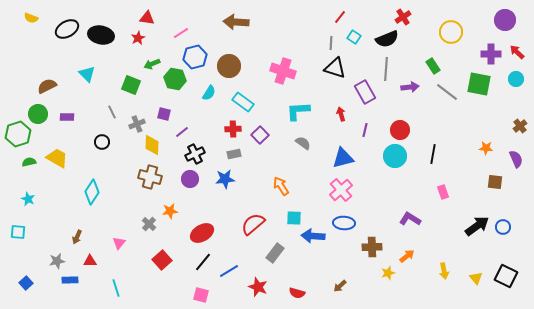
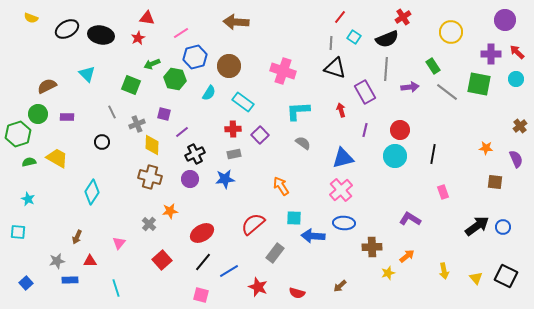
red arrow at (341, 114): moved 4 px up
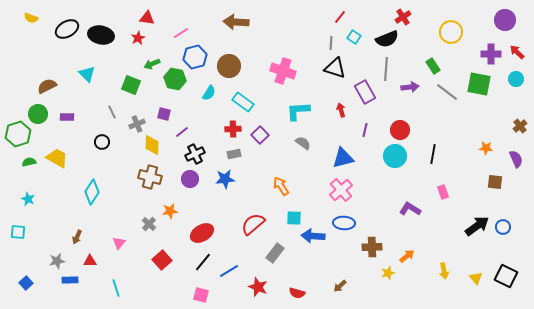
purple L-shape at (410, 219): moved 10 px up
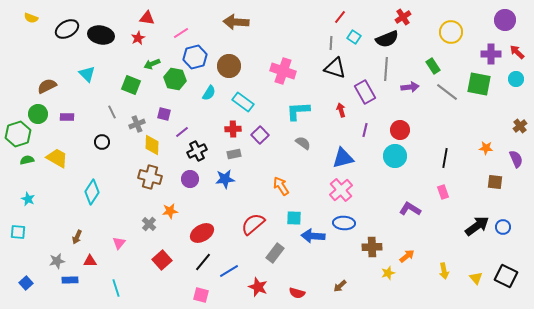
black cross at (195, 154): moved 2 px right, 3 px up
black line at (433, 154): moved 12 px right, 4 px down
green semicircle at (29, 162): moved 2 px left, 2 px up
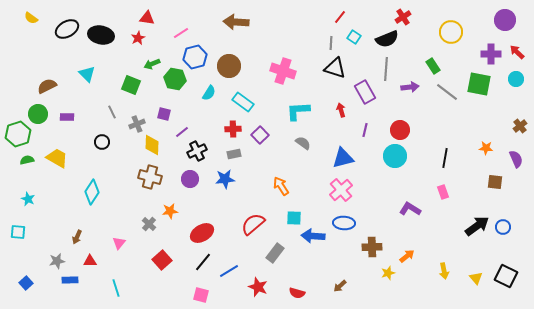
yellow semicircle at (31, 18): rotated 16 degrees clockwise
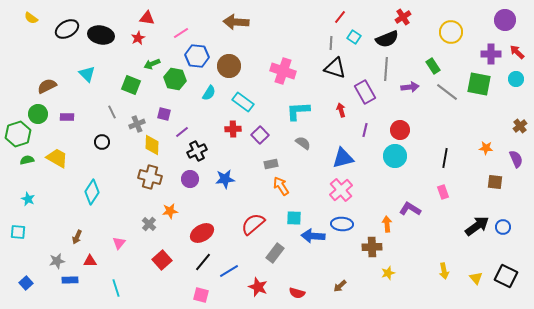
blue hexagon at (195, 57): moved 2 px right, 1 px up; rotated 20 degrees clockwise
gray rectangle at (234, 154): moved 37 px right, 10 px down
blue ellipse at (344, 223): moved 2 px left, 1 px down
orange arrow at (407, 256): moved 20 px left, 32 px up; rotated 56 degrees counterclockwise
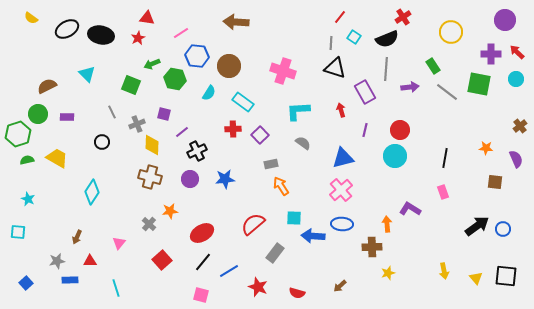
blue circle at (503, 227): moved 2 px down
black square at (506, 276): rotated 20 degrees counterclockwise
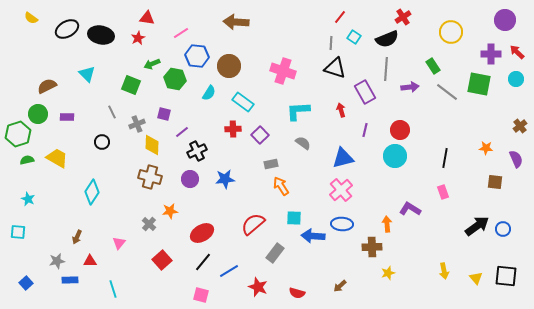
cyan line at (116, 288): moved 3 px left, 1 px down
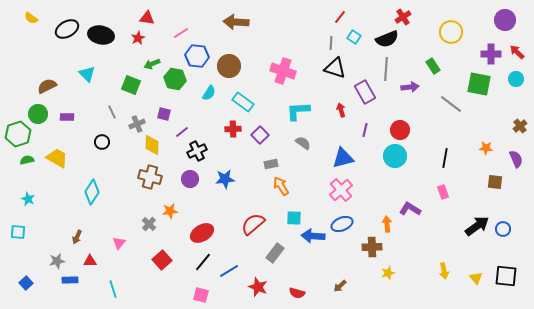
gray line at (447, 92): moved 4 px right, 12 px down
blue ellipse at (342, 224): rotated 25 degrees counterclockwise
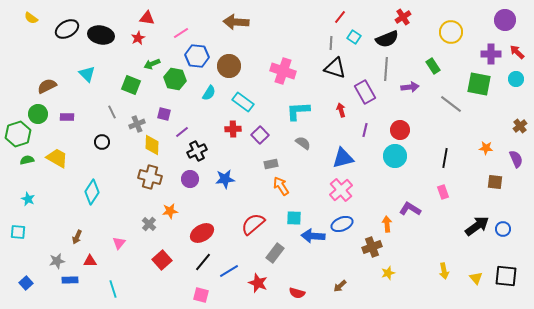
brown cross at (372, 247): rotated 18 degrees counterclockwise
red star at (258, 287): moved 4 px up
